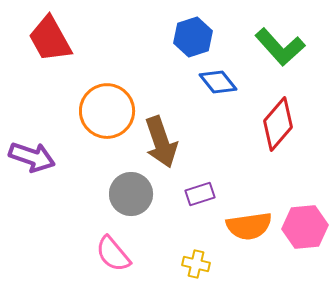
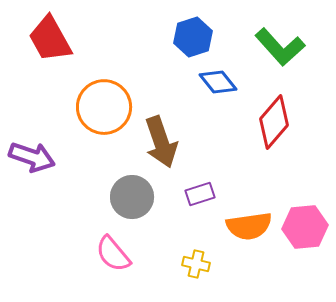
orange circle: moved 3 px left, 4 px up
red diamond: moved 4 px left, 2 px up
gray circle: moved 1 px right, 3 px down
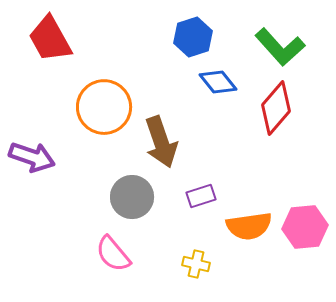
red diamond: moved 2 px right, 14 px up
purple rectangle: moved 1 px right, 2 px down
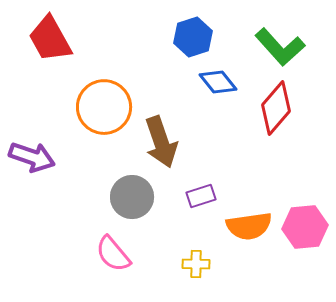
yellow cross: rotated 12 degrees counterclockwise
